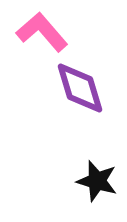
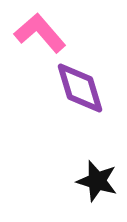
pink L-shape: moved 2 px left, 1 px down
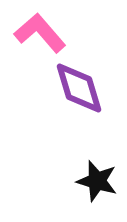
purple diamond: moved 1 px left
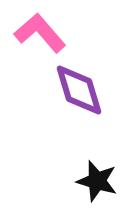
purple diamond: moved 2 px down
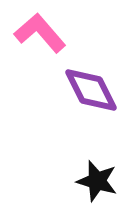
purple diamond: moved 12 px right; rotated 10 degrees counterclockwise
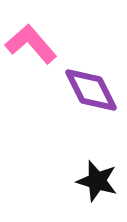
pink L-shape: moved 9 px left, 11 px down
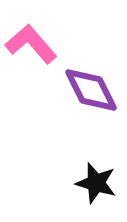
black star: moved 1 px left, 2 px down
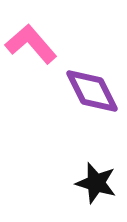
purple diamond: moved 1 px right, 1 px down
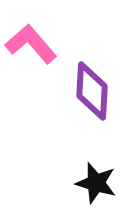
purple diamond: rotated 30 degrees clockwise
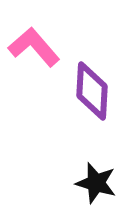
pink L-shape: moved 3 px right, 3 px down
